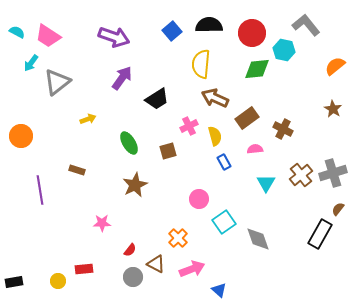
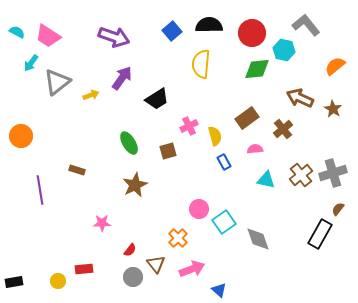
brown arrow at (215, 98): moved 85 px right
yellow arrow at (88, 119): moved 3 px right, 24 px up
brown cross at (283, 129): rotated 24 degrees clockwise
cyan triangle at (266, 183): moved 3 px up; rotated 48 degrees counterclockwise
pink circle at (199, 199): moved 10 px down
brown triangle at (156, 264): rotated 24 degrees clockwise
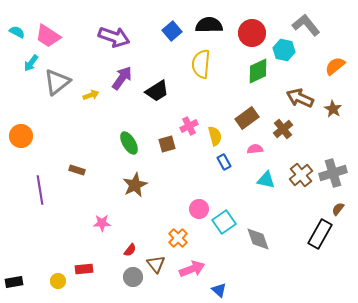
green diamond at (257, 69): moved 1 px right, 2 px down; rotated 20 degrees counterclockwise
black trapezoid at (157, 99): moved 8 px up
brown square at (168, 151): moved 1 px left, 7 px up
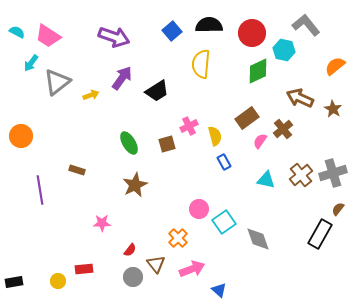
pink semicircle at (255, 149): moved 5 px right, 8 px up; rotated 49 degrees counterclockwise
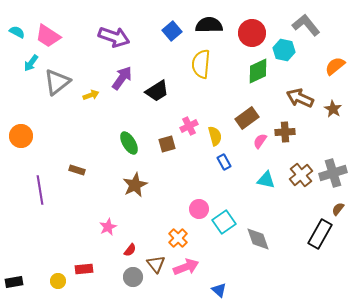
brown cross at (283, 129): moved 2 px right, 3 px down; rotated 36 degrees clockwise
pink star at (102, 223): moved 6 px right, 4 px down; rotated 24 degrees counterclockwise
pink arrow at (192, 269): moved 6 px left, 2 px up
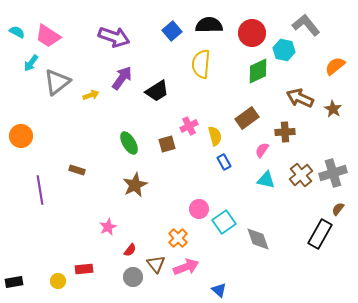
pink semicircle at (260, 141): moved 2 px right, 9 px down
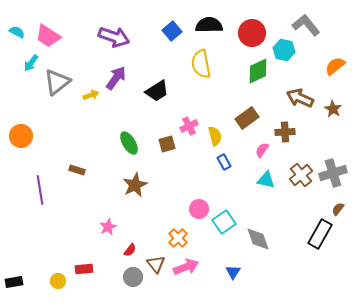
yellow semicircle at (201, 64): rotated 16 degrees counterclockwise
purple arrow at (122, 78): moved 6 px left
blue triangle at (219, 290): moved 14 px right, 18 px up; rotated 21 degrees clockwise
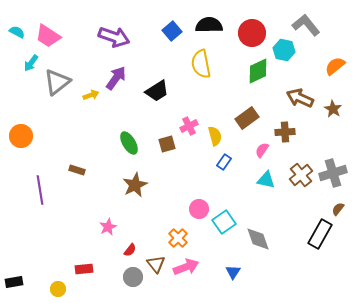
blue rectangle at (224, 162): rotated 63 degrees clockwise
yellow circle at (58, 281): moved 8 px down
